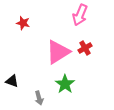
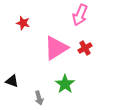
pink triangle: moved 2 px left, 4 px up
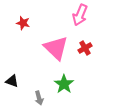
pink triangle: rotated 44 degrees counterclockwise
green star: moved 1 px left
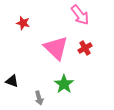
pink arrow: rotated 60 degrees counterclockwise
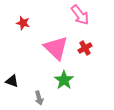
green star: moved 4 px up
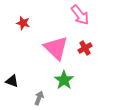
gray arrow: rotated 144 degrees counterclockwise
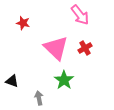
gray arrow: rotated 32 degrees counterclockwise
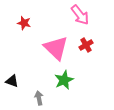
red star: moved 1 px right
red cross: moved 1 px right, 3 px up
green star: rotated 12 degrees clockwise
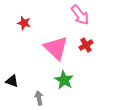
green star: rotated 18 degrees counterclockwise
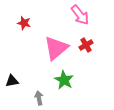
pink triangle: rotated 36 degrees clockwise
black triangle: rotated 32 degrees counterclockwise
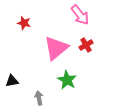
green star: moved 3 px right
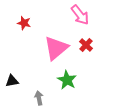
red cross: rotated 16 degrees counterclockwise
